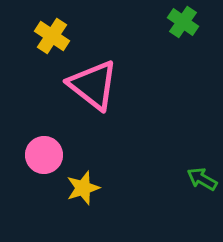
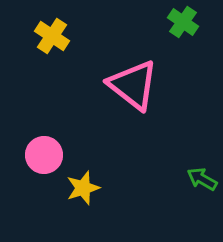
pink triangle: moved 40 px right
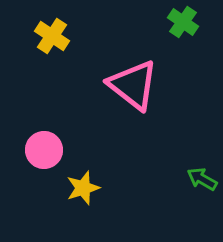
pink circle: moved 5 px up
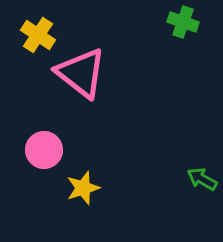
green cross: rotated 16 degrees counterclockwise
yellow cross: moved 14 px left, 1 px up
pink triangle: moved 52 px left, 12 px up
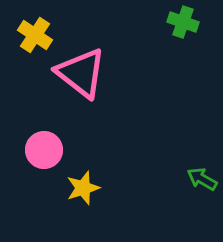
yellow cross: moved 3 px left
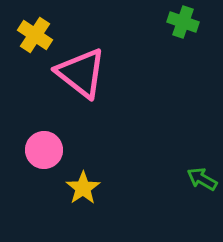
yellow star: rotated 16 degrees counterclockwise
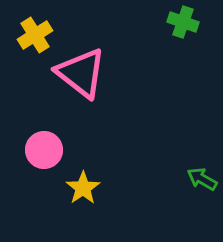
yellow cross: rotated 24 degrees clockwise
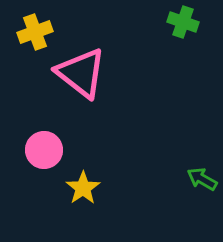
yellow cross: moved 3 px up; rotated 12 degrees clockwise
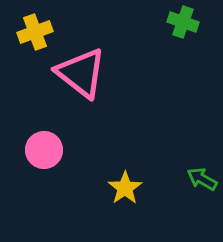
yellow star: moved 42 px right
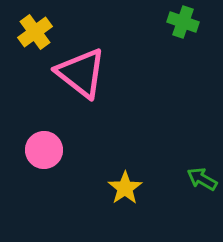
yellow cross: rotated 16 degrees counterclockwise
